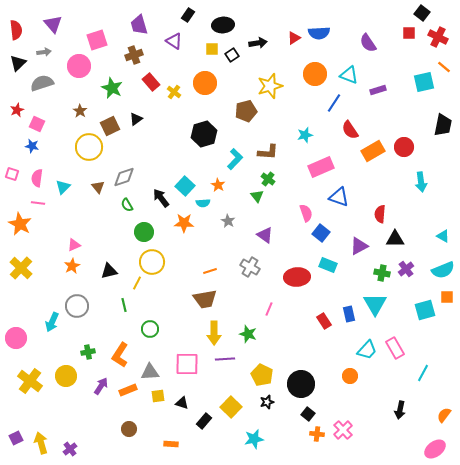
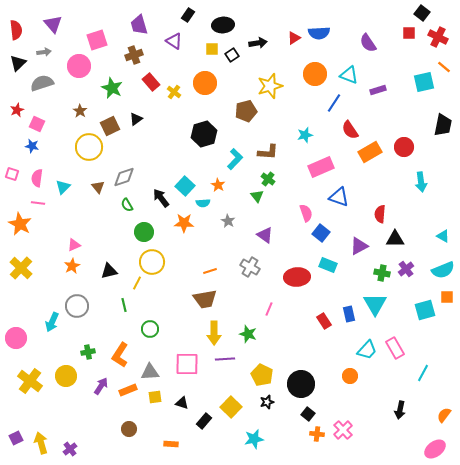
orange rectangle at (373, 151): moved 3 px left, 1 px down
yellow square at (158, 396): moved 3 px left, 1 px down
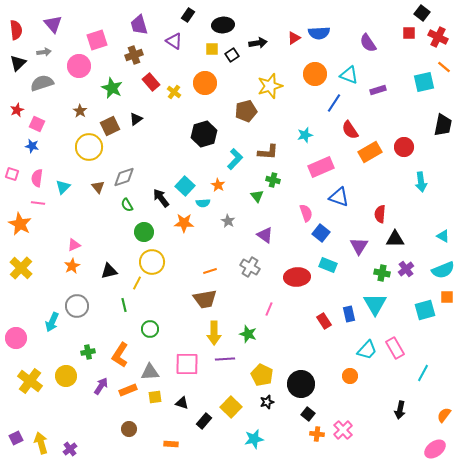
green cross at (268, 179): moved 5 px right, 1 px down; rotated 24 degrees counterclockwise
purple triangle at (359, 246): rotated 30 degrees counterclockwise
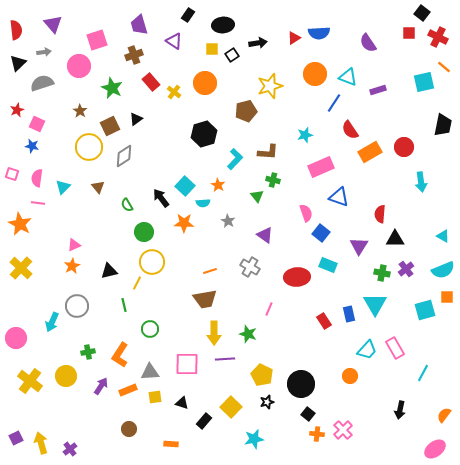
cyan triangle at (349, 75): moved 1 px left, 2 px down
gray diamond at (124, 177): moved 21 px up; rotated 15 degrees counterclockwise
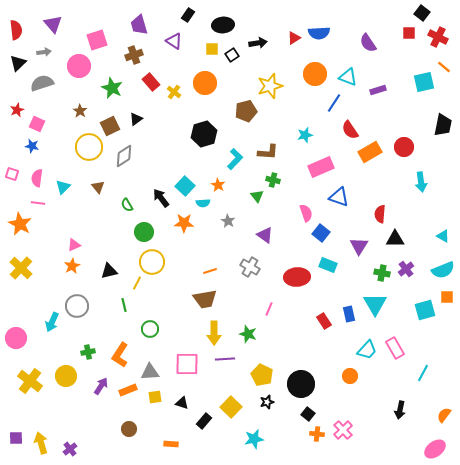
purple square at (16, 438): rotated 24 degrees clockwise
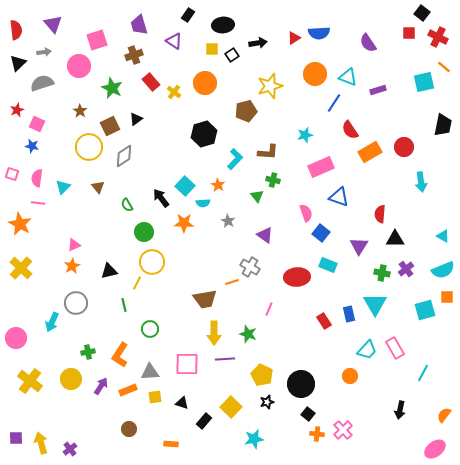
orange line at (210, 271): moved 22 px right, 11 px down
gray circle at (77, 306): moved 1 px left, 3 px up
yellow circle at (66, 376): moved 5 px right, 3 px down
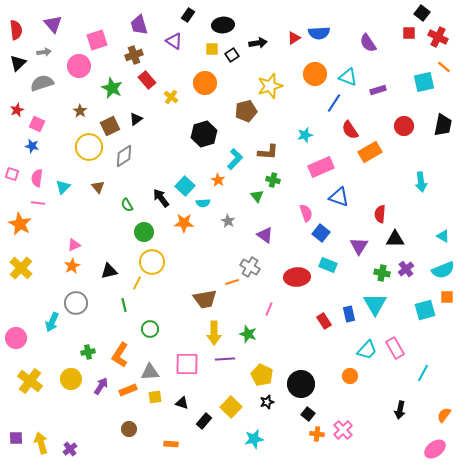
red rectangle at (151, 82): moved 4 px left, 2 px up
yellow cross at (174, 92): moved 3 px left, 5 px down
red circle at (404, 147): moved 21 px up
orange star at (218, 185): moved 5 px up
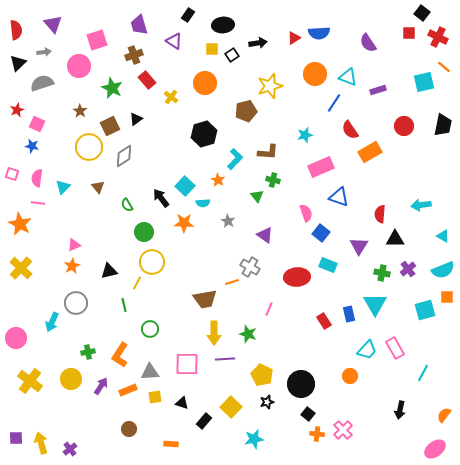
cyan arrow at (421, 182): moved 23 px down; rotated 90 degrees clockwise
purple cross at (406, 269): moved 2 px right
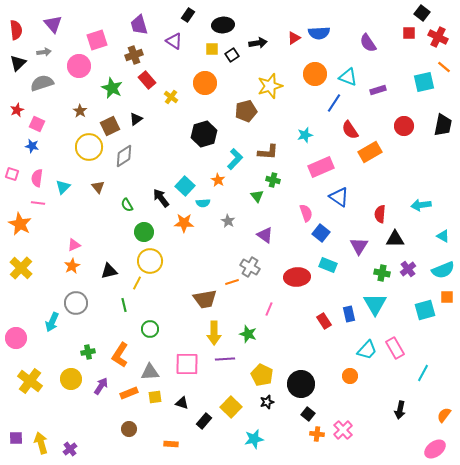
blue triangle at (339, 197): rotated 15 degrees clockwise
yellow circle at (152, 262): moved 2 px left, 1 px up
orange rectangle at (128, 390): moved 1 px right, 3 px down
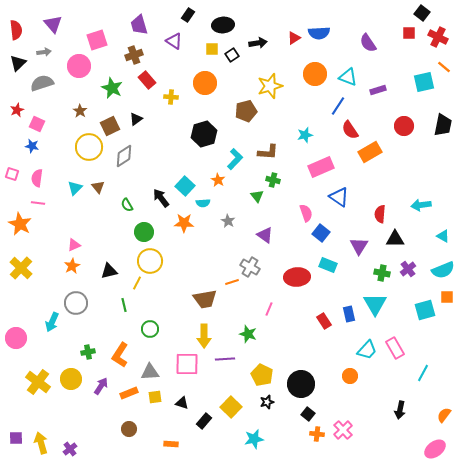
yellow cross at (171, 97): rotated 32 degrees counterclockwise
blue line at (334, 103): moved 4 px right, 3 px down
cyan triangle at (63, 187): moved 12 px right, 1 px down
yellow arrow at (214, 333): moved 10 px left, 3 px down
yellow cross at (30, 381): moved 8 px right, 1 px down
